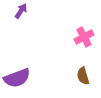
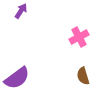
pink cross: moved 5 px left
purple semicircle: rotated 16 degrees counterclockwise
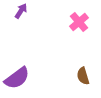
pink cross: moved 15 px up; rotated 12 degrees counterclockwise
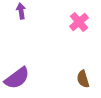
purple arrow: rotated 42 degrees counterclockwise
brown semicircle: moved 3 px down
